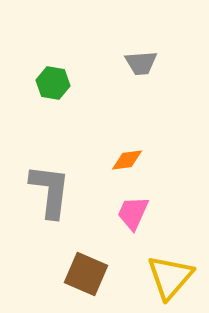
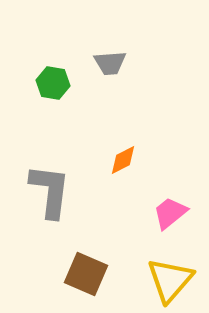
gray trapezoid: moved 31 px left
orange diamond: moved 4 px left; rotated 20 degrees counterclockwise
pink trapezoid: moved 37 px right; rotated 27 degrees clockwise
yellow triangle: moved 3 px down
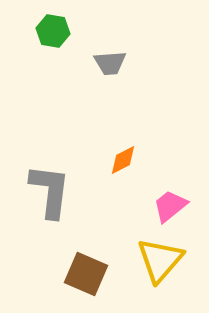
green hexagon: moved 52 px up
pink trapezoid: moved 7 px up
yellow triangle: moved 10 px left, 20 px up
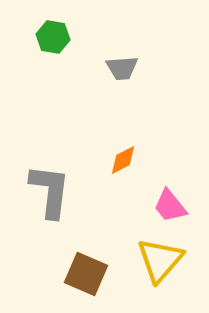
green hexagon: moved 6 px down
gray trapezoid: moved 12 px right, 5 px down
pink trapezoid: rotated 90 degrees counterclockwise
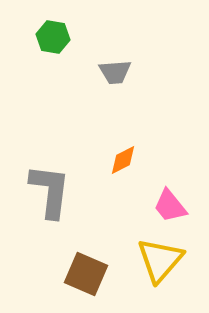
gray trapezoid: moved 7 px left, 4 px down
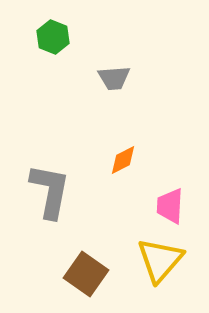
green hexagon: rotated 12 degrees clockwise
gray trapezoid: moved 1 px left, 6 px down
gray L-shape: rotated 4 degrees clockwise
pink trapezoid: rotated 42 degrees clockwise
brown square: rotated 12 degrees clockwise
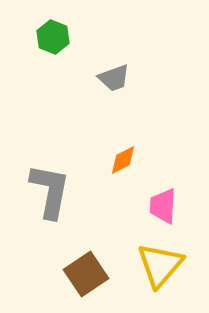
gray trapezoid: rotated 16 degrees counterclockwise
pink trapezoid: moved 7 px left
yellow triangle: moved 5 px down
brown square: rotated 21 degrees clockwise
